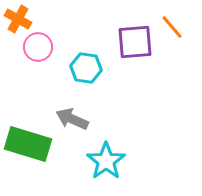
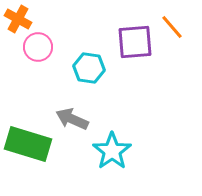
cyan hexagon: moved 3 px right
cyan star: moved 6 px right, 10 px up
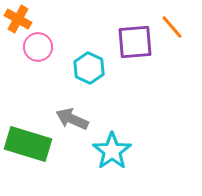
cyan hexagon: rotated 16 degrees clockwise
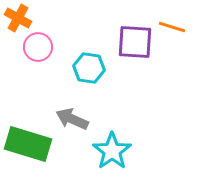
orange cross: moved 1 px up
orange line: rotated 32 degrees counterclockwise
purple square: rotated 9 degrees clockwise
cyan hexagon: rotated 16 degrees counterclockwise
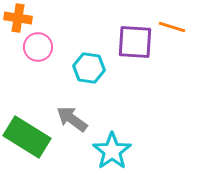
orange cross: rotated 20 degrees counterclockwise
gray arrow: rotated 12 degrees clockwise
green rectangle: moved 1 px left, 7 px up; rotated 15 degrees clockwise
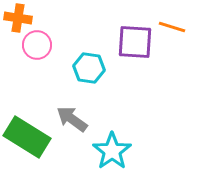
pink circle: moved 1 px left, 2 px up
